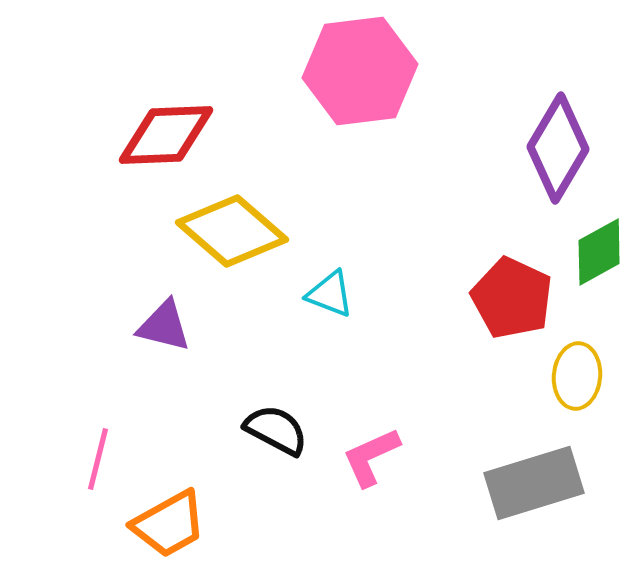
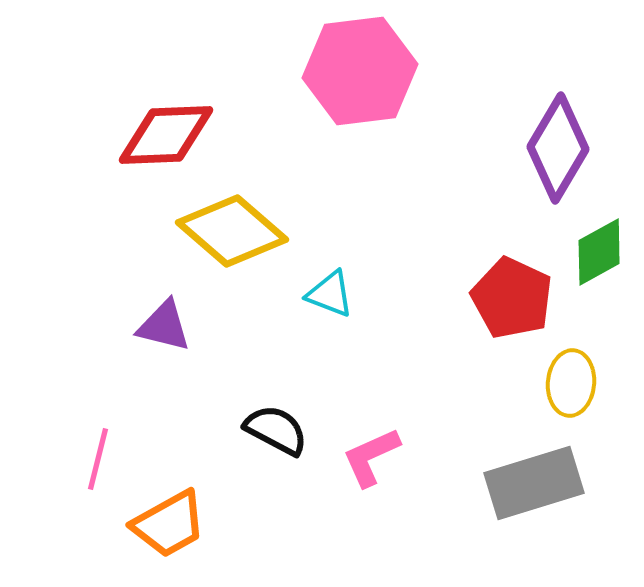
yellow ellipse: moved 6 px left, 7 px down
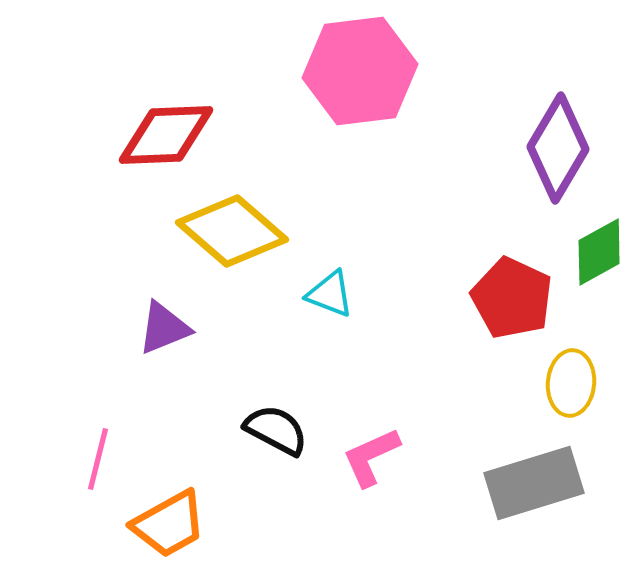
purple triangle: moved 2 px down; rotated 36 degrees counterclockwise
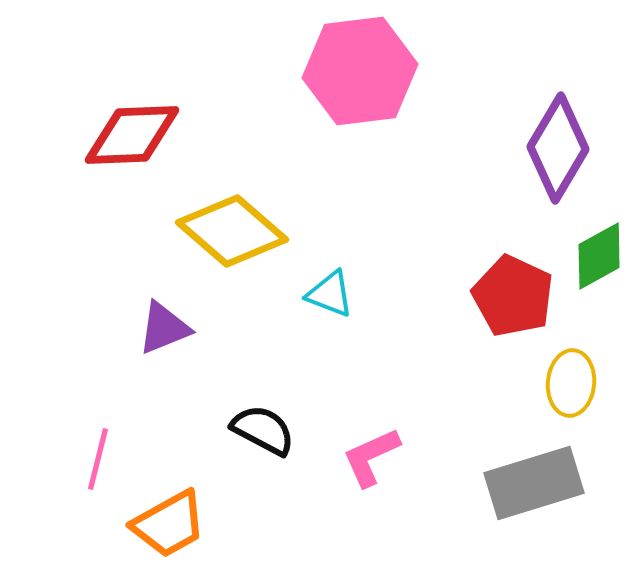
red diamond: moved 34 px left
green diamond: moved 4 px down
red pentagon: moved 1 px right, 2 px up
black semicircle: moved 13 px left
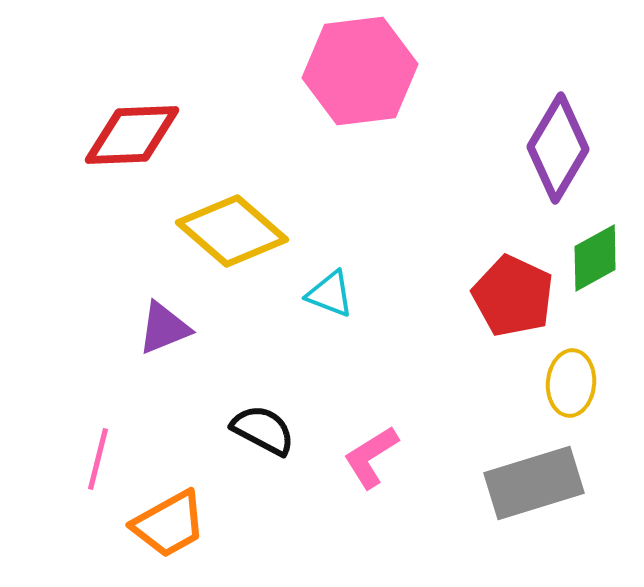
green diamond: moved 4 px left, 2 px down
pink L-shape: rotated 8 degrees counterclockwise
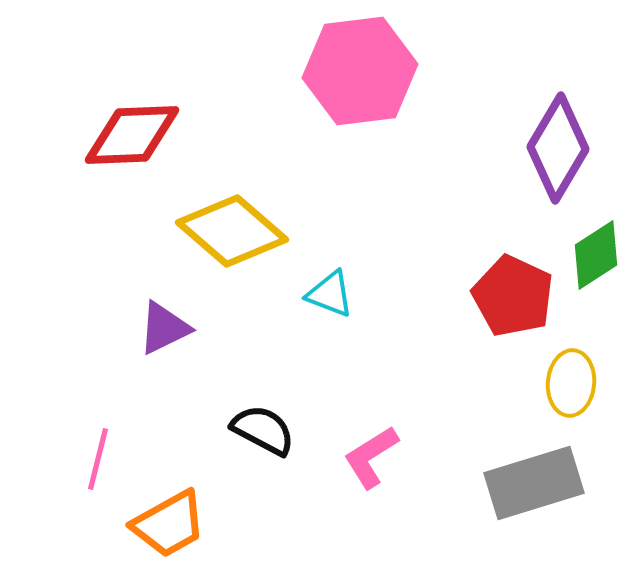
green diamond: moved 1 px right, 3 px up; rotated 4 degrees counterclockwise
purple triangle: rotated 4 degrees counterclockwise
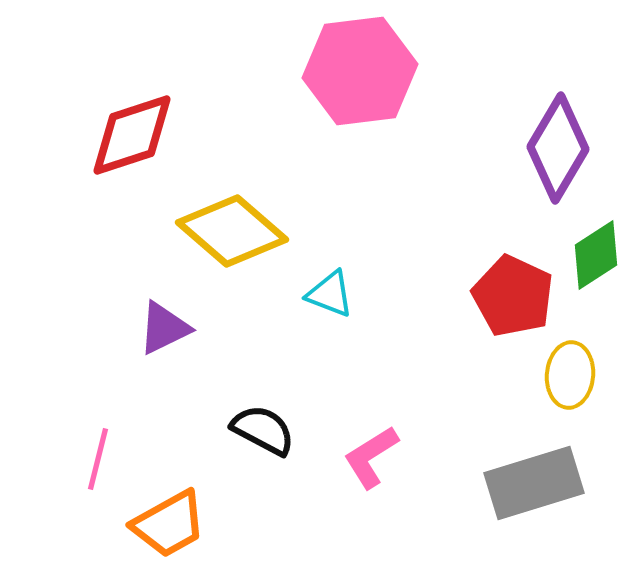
red diamond: rotated 16 degrees counterclockwise
yellow ellipse: moved 1 px left, 8 px up
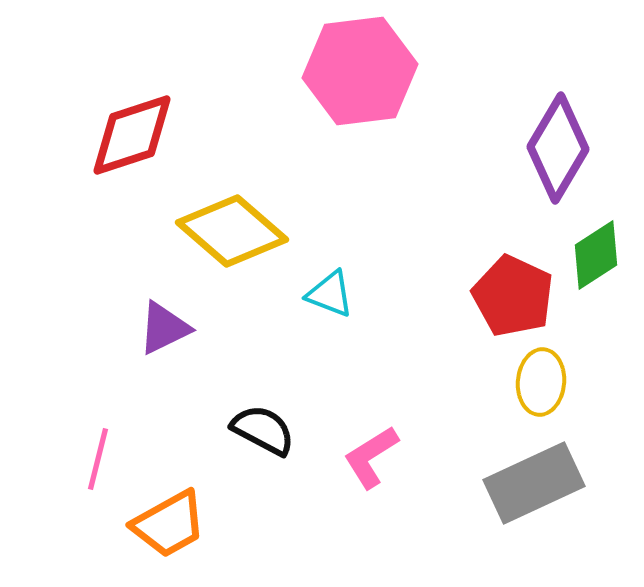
yellow ellipse: moved 29 px left, 7 px down
gray rectangle: rotated 8 degrees counterclockwise
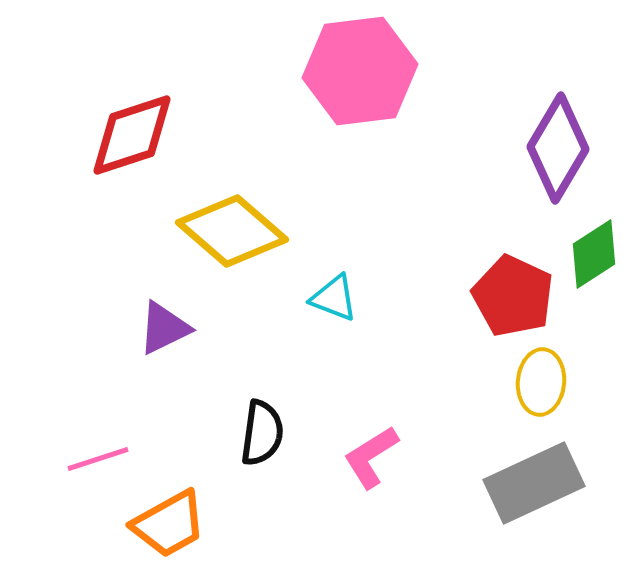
green diamond: moved 2 px left, 1 px up
cyan triangle: moved 4 px right, 4 px down
black semicircle: moved 1 px left, 3 px down; rotated 70 degrees clockwise
pink line: rotated 58 degrees clockwise
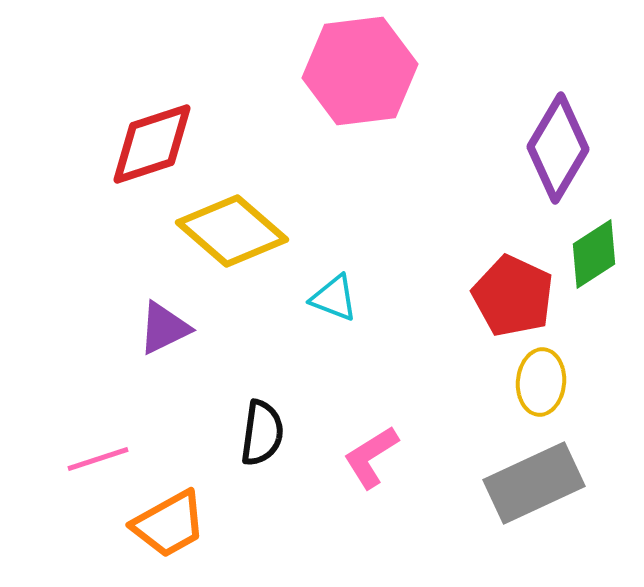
red diamond: moved 20 px right, 9 px down
